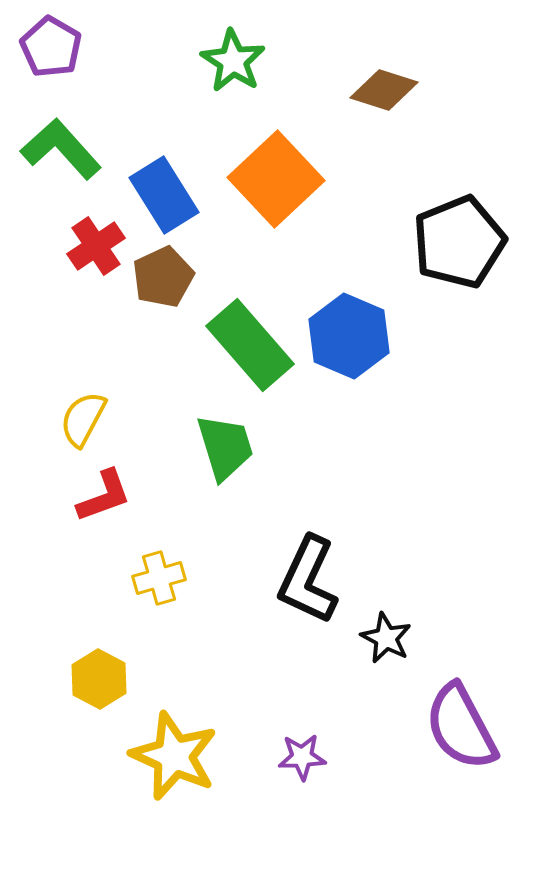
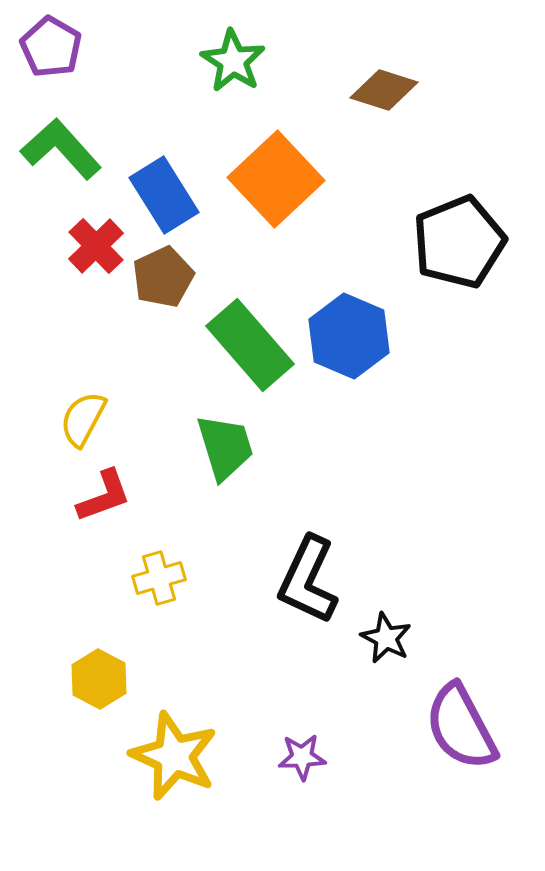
red cross: rotated 10 degrees counterclockwise
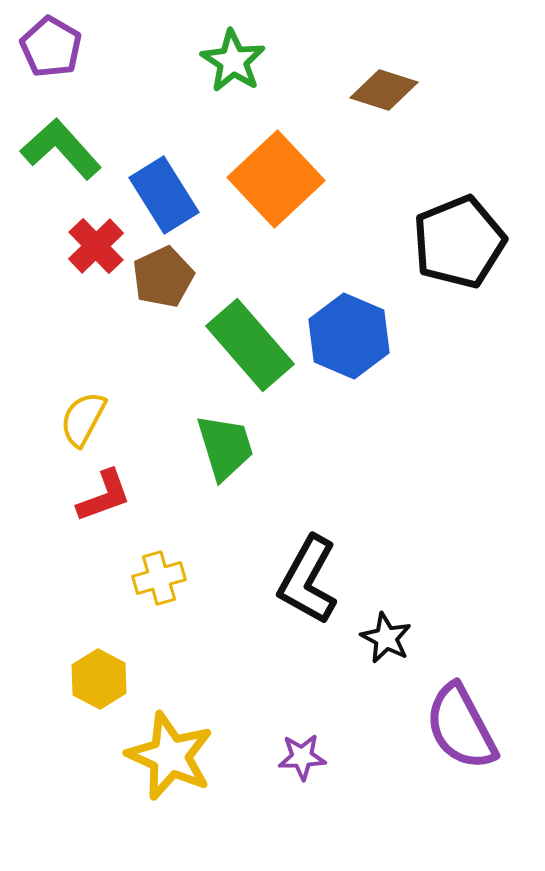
black L-shape: rotated 4 degrees clockwise
yellow star: moved 4 px left
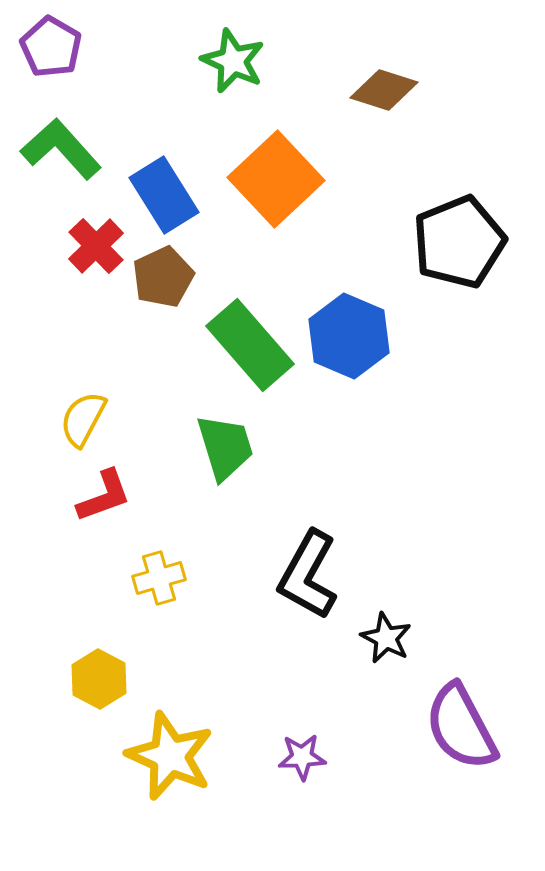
green star: rotated 8 degrees counterclockwise
black L-shape: moved 5 px up
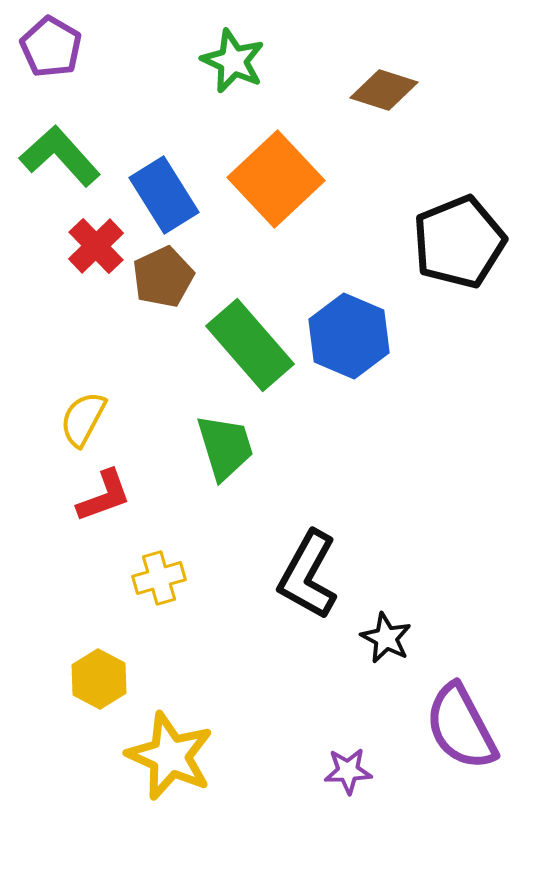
green L-shape: moved 1 px left, 7 px down
purple star: moved 46 px right, 14 px down
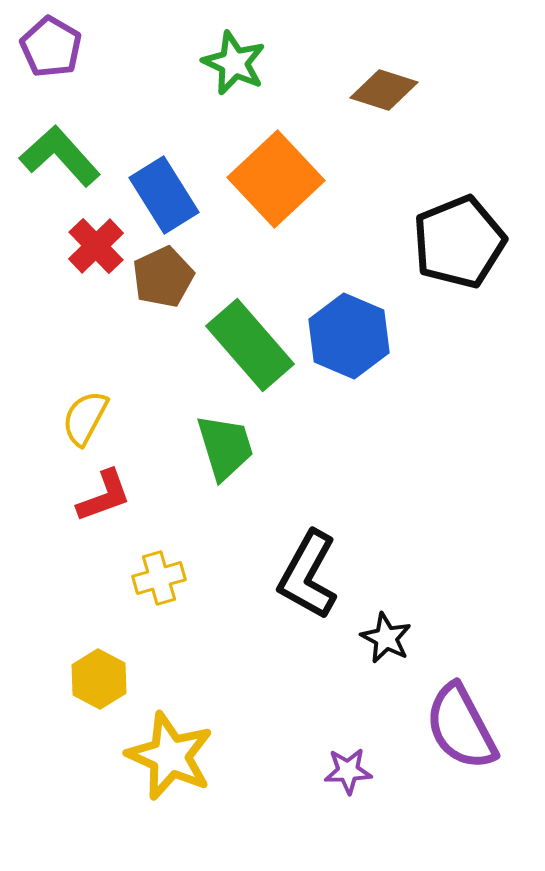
green star: moved 1 px right, 2 px down
yellow semicircle: moved 2 px right, 1 px up
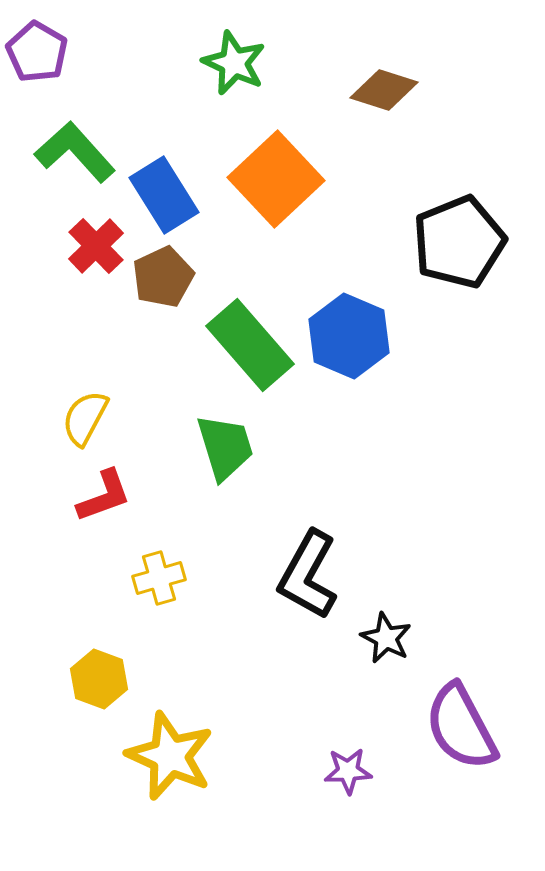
purple pentagon: moved 14 px left, 5 px down
green L-shape: moved 15 px right, 4 px up
yellow hexagon: rotated 8 degrees counterclockwise
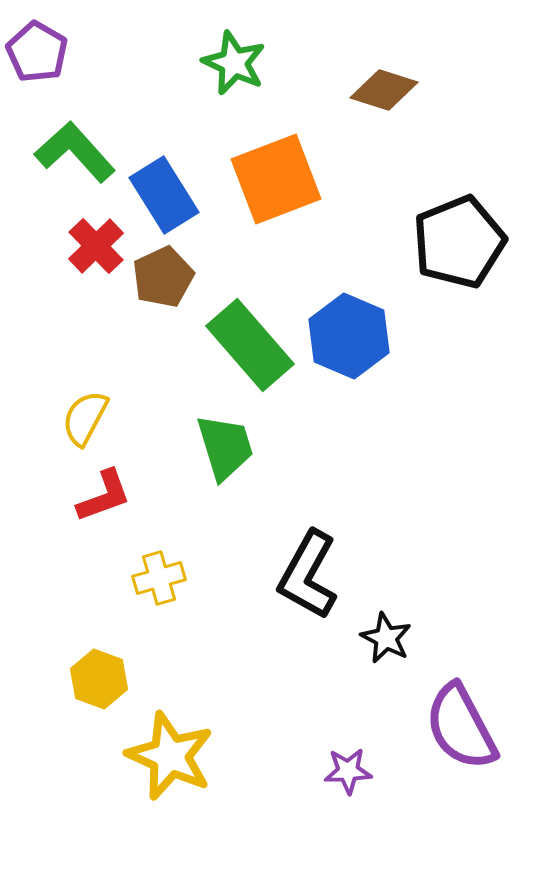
orange square: rotated 22 degrees clockwise
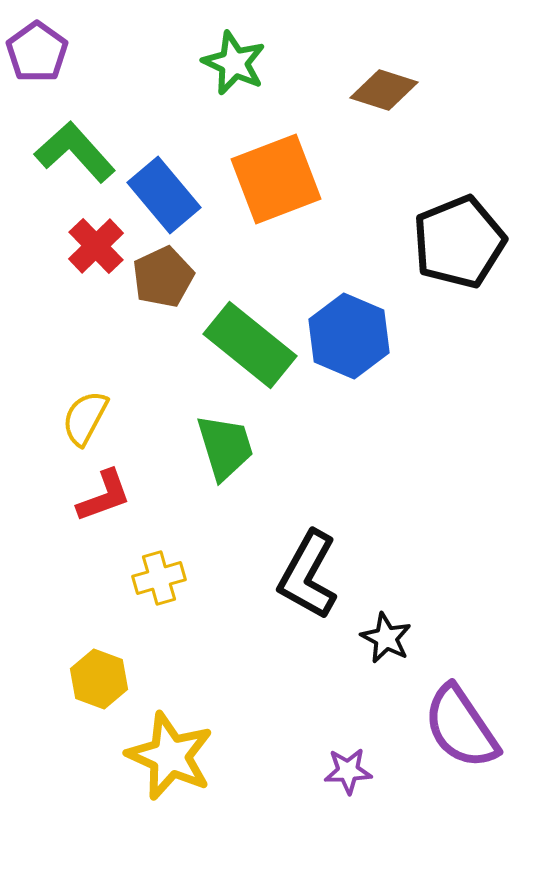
purple pentagon: rotated 6 degrees clockwise
blue rectangle: rotated 8 degrees counterclockwise
green rectangle: rotated 10 degrees counterclockwise
purple semicircle: rotated 6 degrees counterclockwise
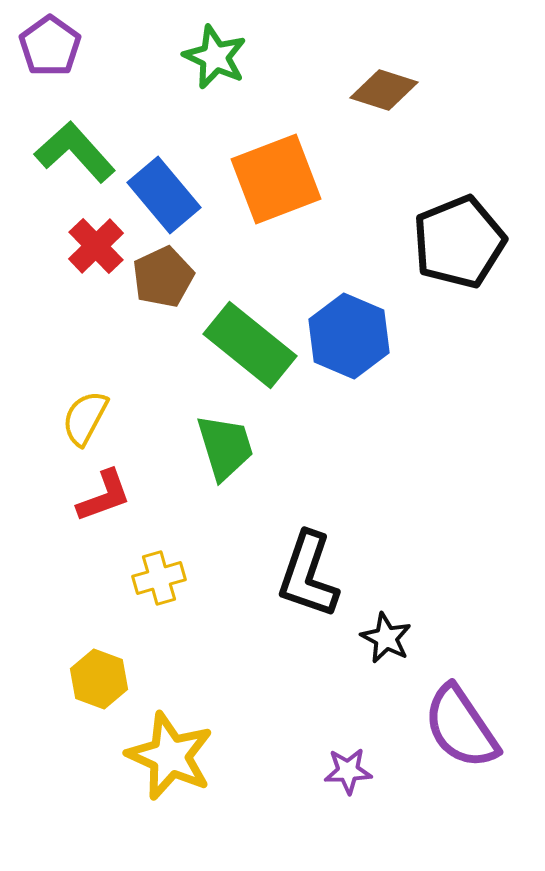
purple pentagon: moved 13 px right, 6 px up
green star: moved 19 px left, 6 px up
black L-shape: rotated 10 degrees counterclockwise
